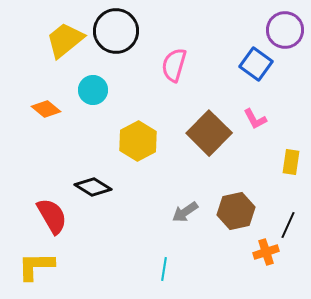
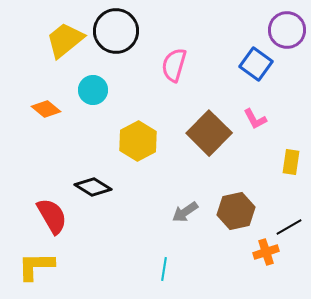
purple circle: moved 2 px right
black line: moved 1 px right, 2 px down; rotated 36 degrees clockwise
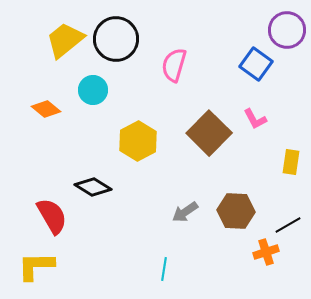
black circle: moved 8 px down
brown hexagon: rotated 15 degrees clockwise
black line: moved 1 px left, 2 px up
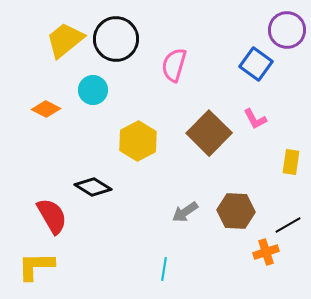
orange diamond: rotated 12 degrees counterclockwise
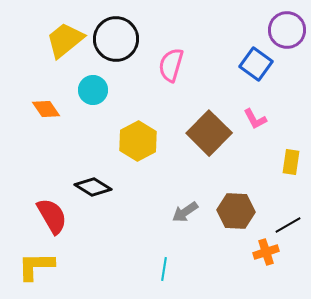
pink semicircle: moved 3 px left
orange diamond: rotated 28 degrees clockwise
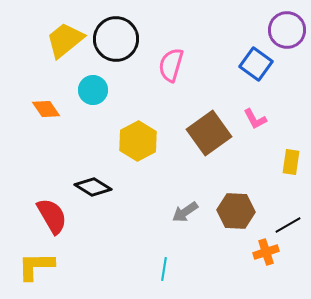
brown square: rotated 9 degrees clockwise
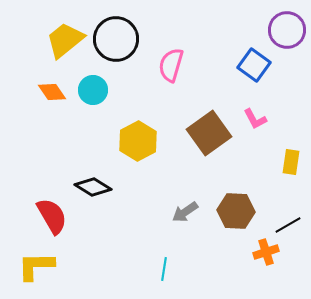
blue square: moved 2 px left, 1 px down
orange diamond: moved 6 px right, 17 px up
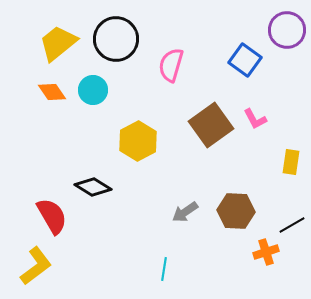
yellow trapezoid: moved 7 px left, 3 px down
blue square: moved 9 px left, 5 px up
brown square: moved 2 px right, 8 px up
black line: moved 4 px right
yellow L-shape: rotated 144 degrees clockwise
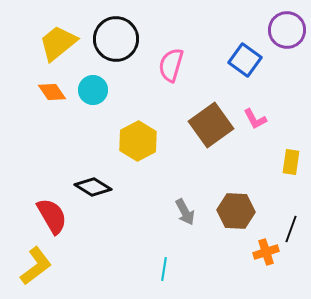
gray arrow: rotated 84 degrees counterclockwise
black line: moved 1 px left, 4 px down; rotated 40 degrees counterclockwise
